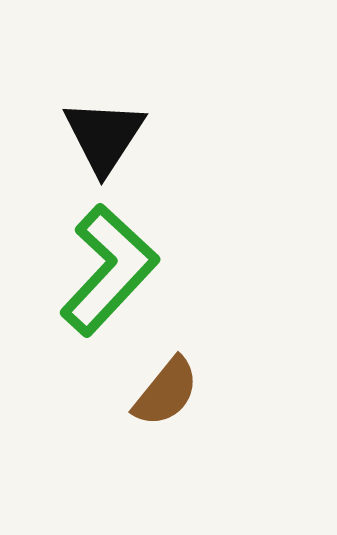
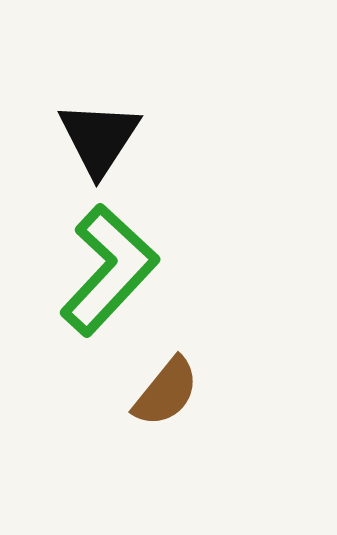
black triangle: moved 5 px left, 2 px down
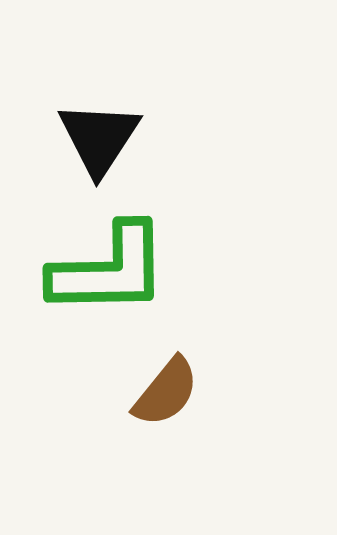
green L-shape: rotated 46 degrees clockwise
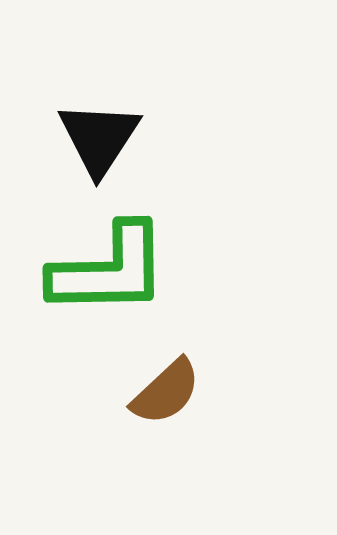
brown semicircle: rotated 8 degrees clockwise
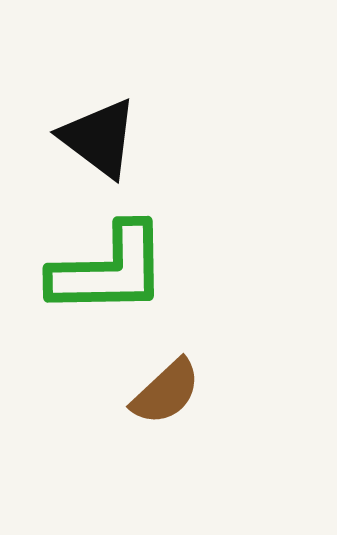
black triangle: rotated 26 degrees counterclockwise
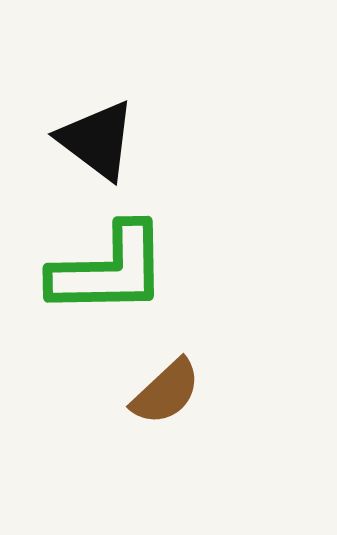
black triangle: moved 2 px left, 2 px down
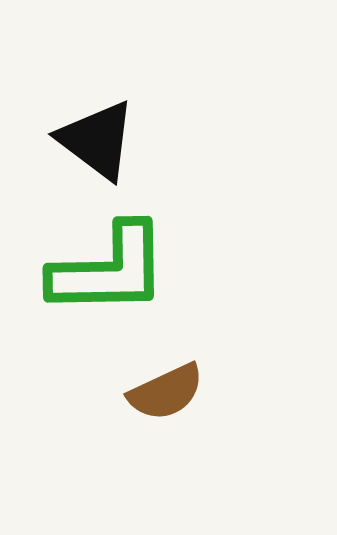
brown semicircle: rotated 18 degrees clockwise
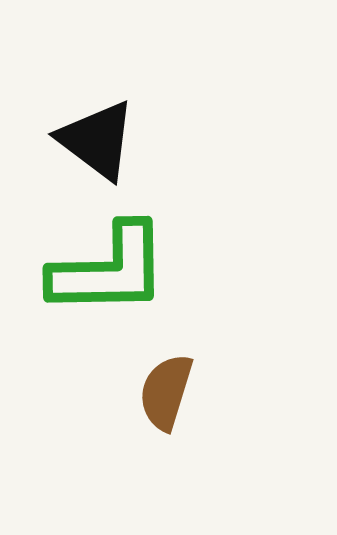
brown semicircle: rotated 132 degrees clockwise
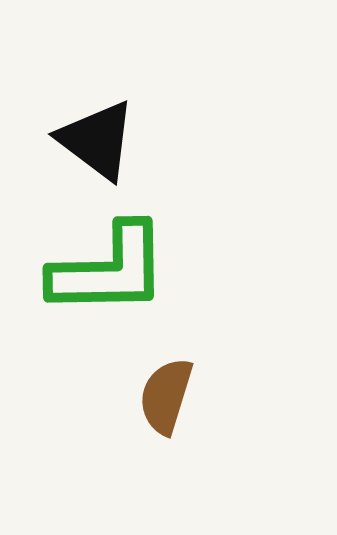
brown semicircle: moved 4 px down
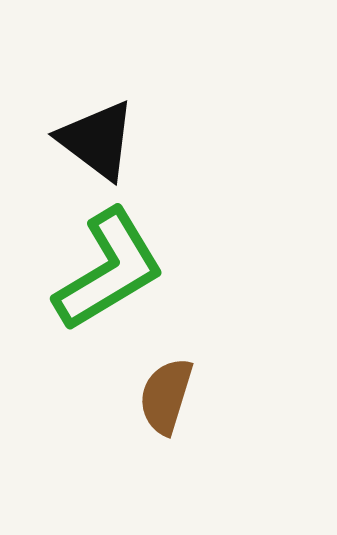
green L-shape: rotated 30 degrees counterclockwise
